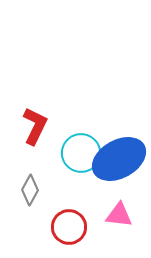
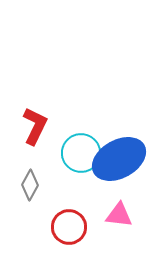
gray diamond: moved 5 px up
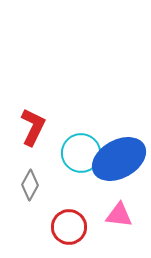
red L-shape: moved 2 px left, 1 px down
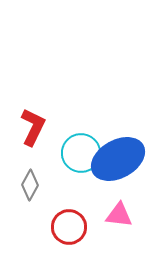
blue ellipse: moved 1 px left
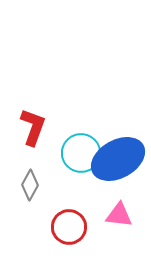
red L-shape: rotated 6 degrees counterclockwise
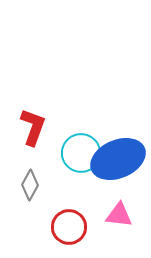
blue ellipse: rotated 6 degrees clockwise
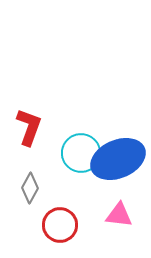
red L-shape: moved 4 px left
gray diamond: moved 3 px down
red circle: moved 9 px left, 2 px up
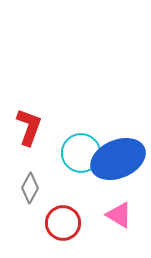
pink triangle: rotated 24 degrees clockwise
red circle: moved 3 px right, 2 px up
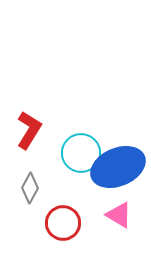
red L-shape: moved 3 px down; rotated 12 degrees clockwise
blue ellipse: moved 8 px down
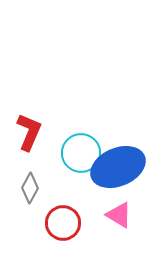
red L-shape: moved 2 px down; rotated 9 degrees counterclockwise
